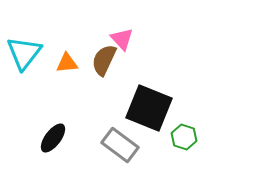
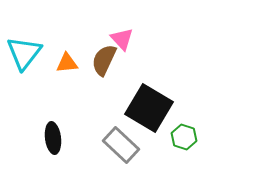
black square: rotated 9 degrees clockwise
black ellipse: rotated 44 degrees counterclockwise
gray rectangle: moved 1 px right; rotated 6 degrees clockwise
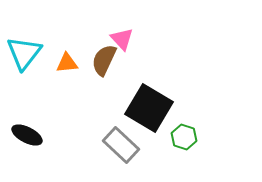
black ellipse: moved 26 px left, 3 px up; rotated 56 degrees counterclockwise
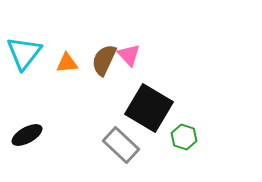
pink triangle: moved 7 px right, 16 px down
black ellipse: rotated 56 degrees counterclockwise
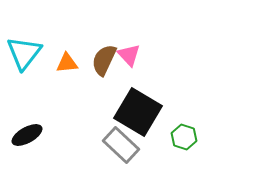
black square: moved 11 px left, 4 px down
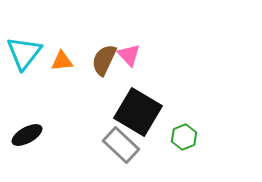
orange triangle: moved 5 px left, 2 px up
green hexagon: rotated 20 degrees clockwise
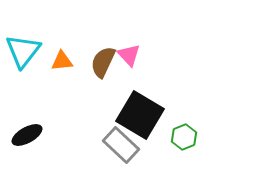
cyan triangle: moved 1 px left, 2 px up
brown semicircle: moved 1 px left, 2 px down
black square: moved 2 px right, 3 px down
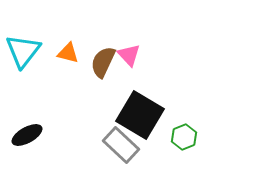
orange triangle: moved 6 px right, 8 px up; rotated 20 degrees clockwise
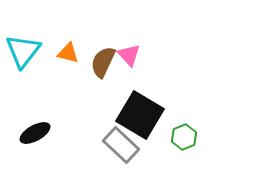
black ellipse: moved 8 px right, 2 px up
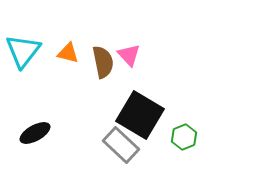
brown semicircle: rotated 144 degrees clockwise
